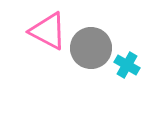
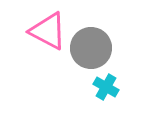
cyan cross: moved 21 px left, 22 px down
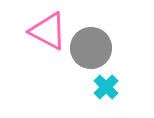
cyan cross: rotated 15 degrees clockwise
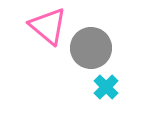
pink triangle: moved 5 px up; rotated 12 degrees clockwise
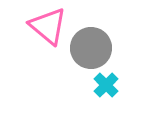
cyan cross: moved 2 px up
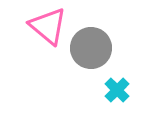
cyan cross: moved 11 px right, 5 px down
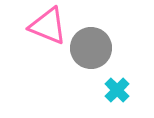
pink triangle: rotated 18 degrees counterclockwise
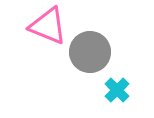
gray circle: moved 1 px left, 4 px down
